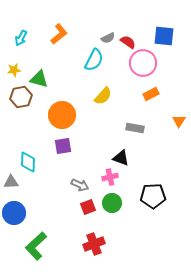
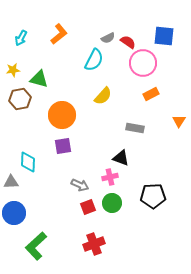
yellow star: moved 1 px left
brown hexagon: moved 1 px left, 2 px down
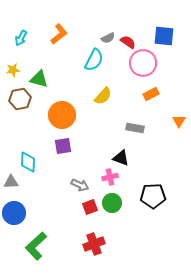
red square: moved 2 px right
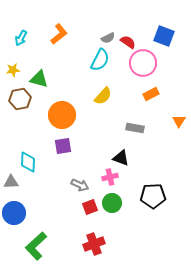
blue square: rotated 15 degrees clockwise
cyan semicircle: moved 6 px right
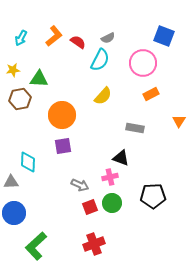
orange L-shape: moved 5 px left, 2 px down
red semicircle: moved 50 px left
green triangle: rotated 12 degrees counterclockwise
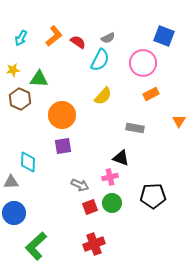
brown hexagon: rotated 25 degrees counterclockwise
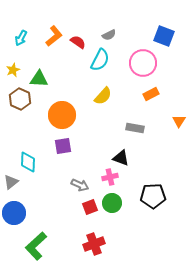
gray semicircle: moved 1 px right, 3 px up
yellow star: rotated 16 degrees counterclockwise
gray triangle: rotated 35 degrees counterclockwise
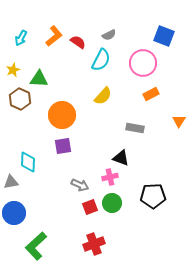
cyan semicircle: moved 1 px right
gray triangle: rotated 28 degrees clockwise
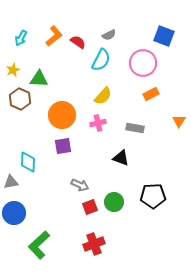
pink cross: moved 12 px left, 54 px up
green circle: moved 2 px right, 1 px up
green L-shape: moved 3 px right, 1 px up
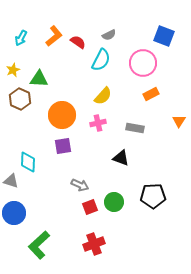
gray triangle: moved 1 px up; rotated 28 degrees clockwise
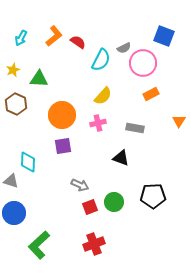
gray semicircle: moved 15 px right, 13 px down
brown hexagon: moved 4 px left, 5 px down
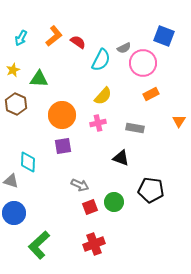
black pentagon: moved 2 px left, 6 px up; rotated 10 degrees clockwise
